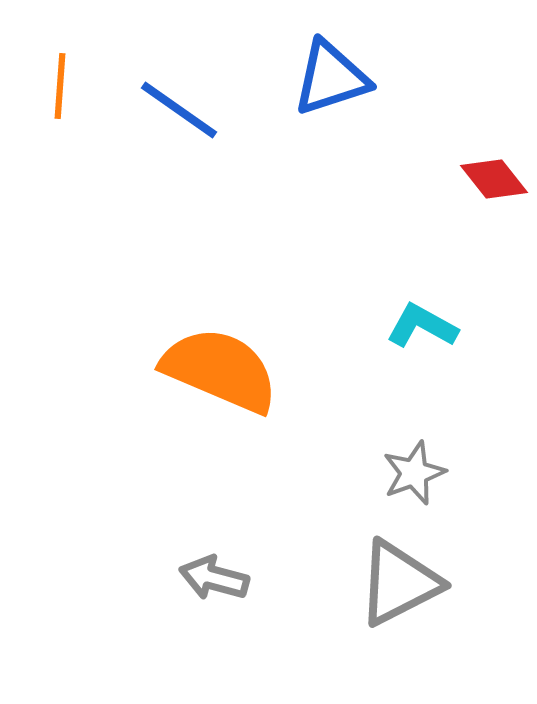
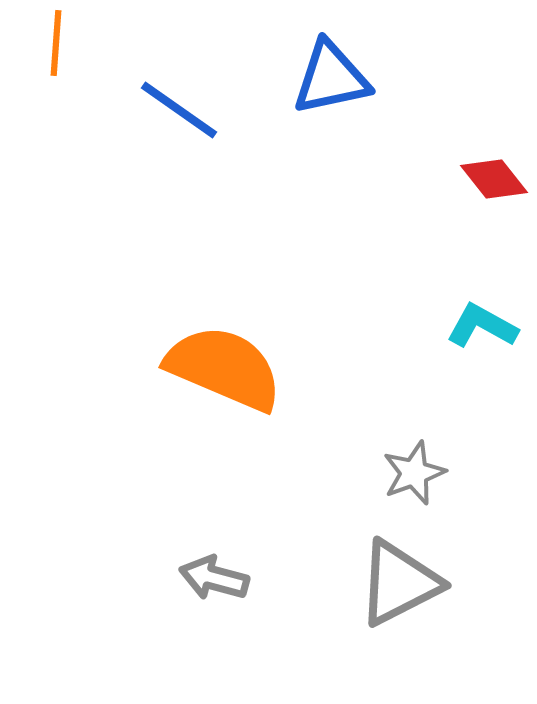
blue triangle: rotated 6 degrees clockwise
orange line: moved 4 px left, 43 px up
cyan L-shape: moved 60 px right
orange semicircle: moved 4 px right, 2 px up
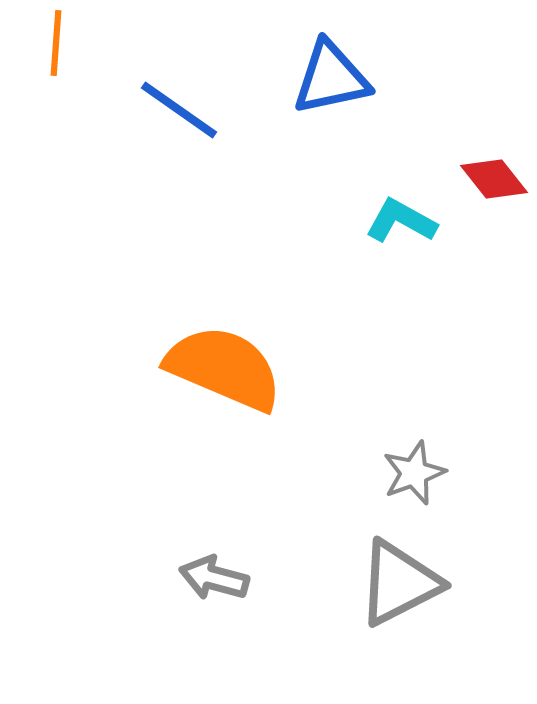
cyan L-shape: moved 81 px left, 105 px up
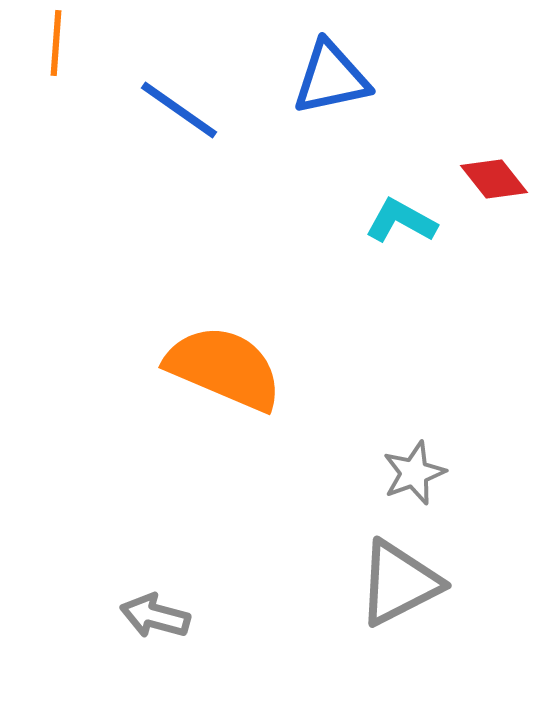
gray arrow: moved 59 px left, 38 px down
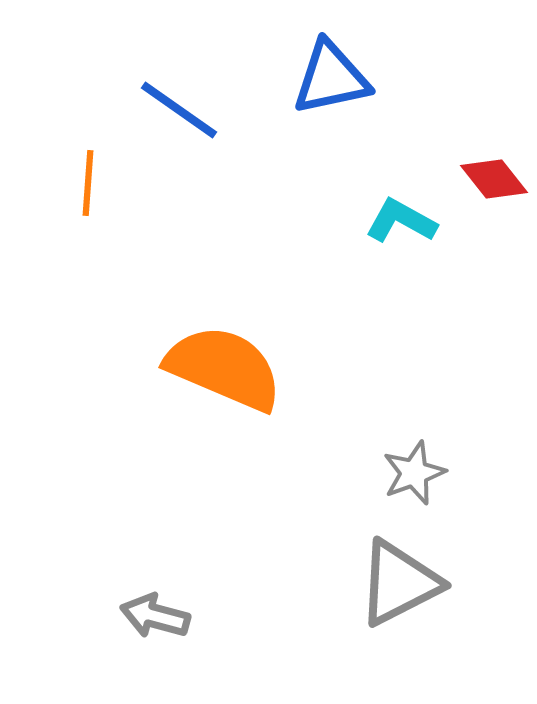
orange line: moved 32 px right, 140 px down
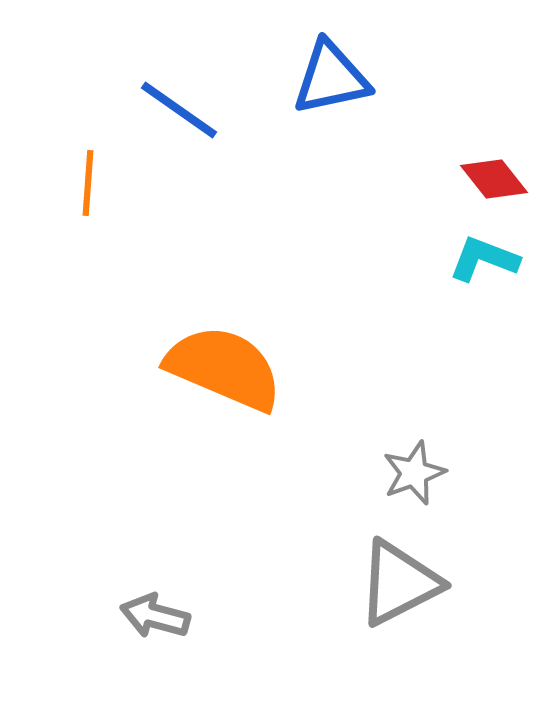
cyan L-shape: moved 83 px right, 38 px down; rotated 8 degrees counterclockwise
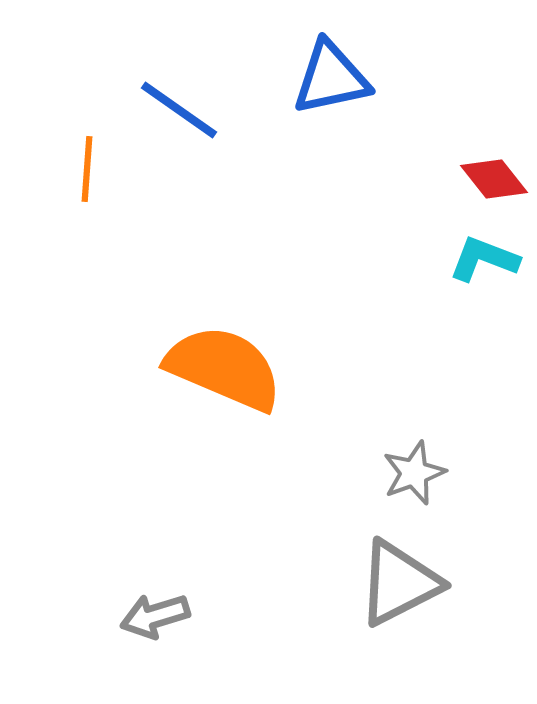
orange line: moved 1 px left, 14 px up
gray arrow: rotated 32 degrees counterclockwise
